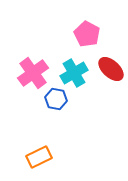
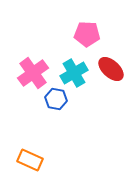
pink pentagon: rotated 25 degrees counterclockwise
orange rectangle: moved 9 px left, 3 px down; rotated 50 degrees clockwise
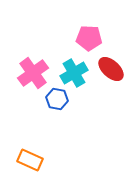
pink pentagon: moved 2 px right, 4 px down
blue hexagon: moved 1 px right
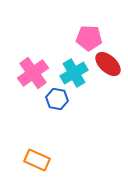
red ellipse: moved 3 px left, 5 px up
orange rectangle: moved 7 px right
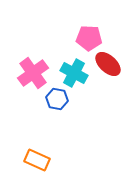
cyan cross: rotated 32 degrees counterclockwise
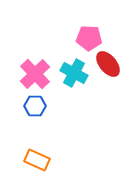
red ellipse: rotated 8 degrees clockwise
pink cross: moved 2 px right, 1 px down; rotated 8 degrees counterclockwise
blue hexagon: moved 22 px left, 7 px down; rotated 10 degrees counterclockwise
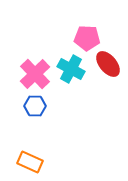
pink pentagon: moved 2 px left
cyan cross: moved 3 px left, 4 px up
orange rectangle: moved 7 px left, 2 px down
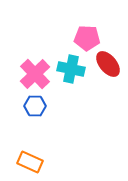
cyan cross: rotated 16 degrees counterclockwise
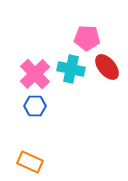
red ellipse: moved 1 px left, 3 px down
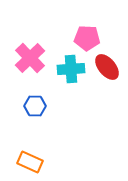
cyan cross: rotated 16 degrees counterclockwise
pink cross: moved 5 px left, 16 px up
